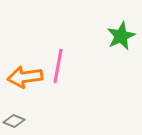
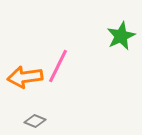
pink line: rotated 16 degrees clockwise
gray diamond: moved 21 px right
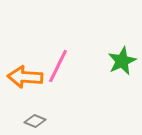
green star: moved 1 px right, 25 px down
orange arrow: rotated 12 degrees clockwise
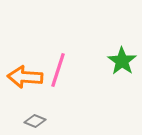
green star: rotated 12 degrees counterclockwise
pink line: moved 4 px down; rotated 8 degrees counterclockwise
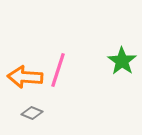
gray diamond: moved 3 px left, 8 px up
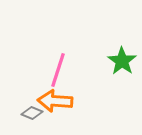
orange arrow: moved 30 px right, 24 px down
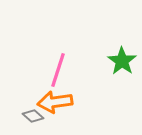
orange arrow: moved 1 px down; rotated 12 degrees counterclockwise
gray diamond: moved 1 px right, 3 px down; rotated 20 degrees clockwise
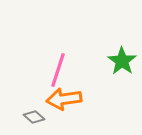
orange arrow: moved 9 px right, 3 px up
gray diamond: moved 1 px right, 1 px down
